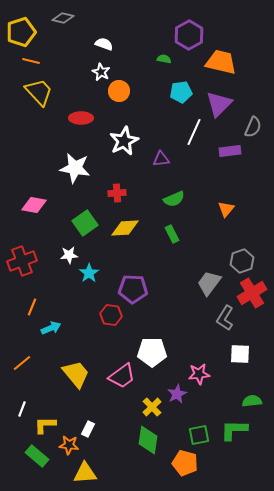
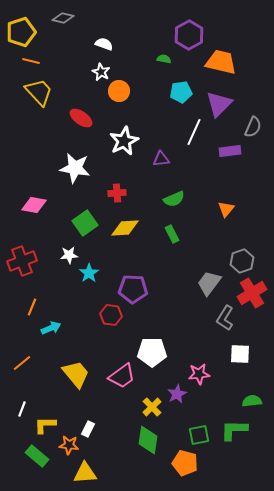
red ellipse at (81, 118): rotated 35 degrees clockwise
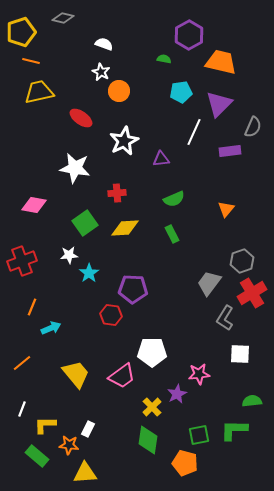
yellow trapezoid at (39, 92): rotated 60 degrees counterclockwise
